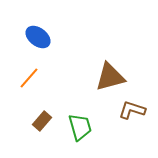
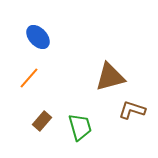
blue ellipse: rotated 10 degrees clockwise
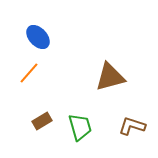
orange line: moved 5 px up
brown L-shape: moved 16 px down
brown rectangle: rotated 18 degrees clockwise
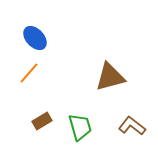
blue ellipse: moved 3 px left, 1 px down
brown L-shape: rotated 20 degrees clockwise
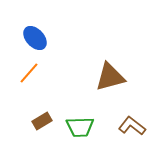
green trapezoid: rotated 104 degrees clockwise
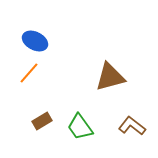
blue ellipse: moved 3 px down; rotated 20 degrees counterclockwise
green trapezoid: rotated 56 degrees clockwise
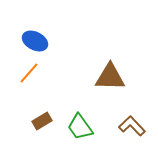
brown triangle: rotated 16 degrees clockwise
brown L-shape: rotated 8 degrees clockwise
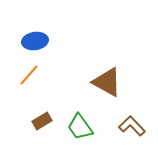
blue ellipse: rotated 35 degrees counterclockwise
orange line: moved 2 px down
brown triangle: moved 3 px left, 5 px down; rotated 28 degrees clockwise
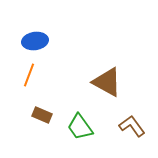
orange line: rotated 20 degrees counterclockwise
brown rectangle: moved 6 px up; rotated 54 degrees clockwise
brown L-shape: rotated 8 degrees clockwise
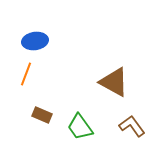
orange line: moved 3 px left, 1 px up
brown triangle: moved 7 px right
